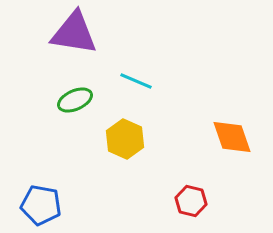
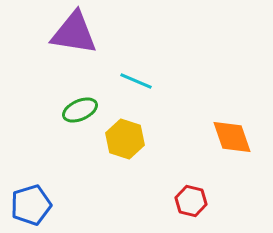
green ellipse: moved 5 px right, 10 px down
yellow hexagon: rotated 6 degrees counterclockwise
blue pentagon: moved 10 px left; rotated 27 degrees counterclockwise
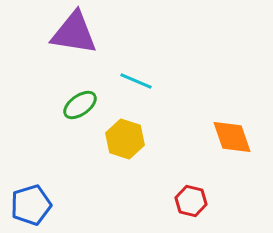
green ellipse: moved 5 px up; rotated 12 degrees counterclockwise
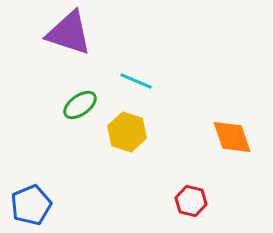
purple triangle: moved 5 px left; rotated 9 degrees clockwise
yellow hexagon: moved 2 px right, 7 px up
blue pentagon: rotated 6 degrees counterclockwise
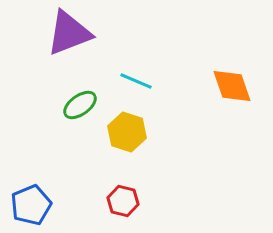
purple triangle: rotated 39 degrees counterclockwise
orange diamond: moved 51 px up
red hexagon: moved 68 px left
